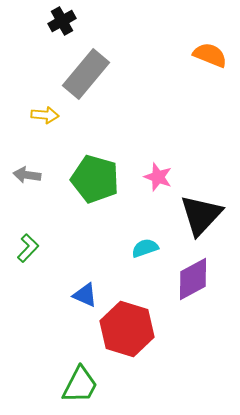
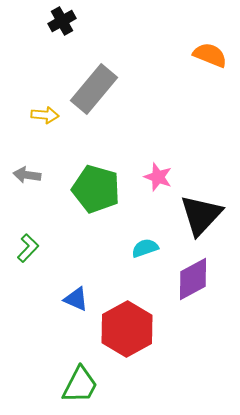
gray rectangle: moved 8 px right, 15 px down
green pentagon: moved 1 px right, 10 px down
blue triangle: moved 9 px left, 4 px down
red hexagon: rotated 14 degrees clockwise
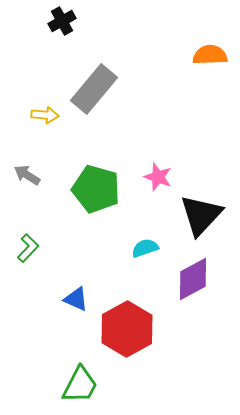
orange semicircle: rotated 24 degrees counterclockwise
gray arrow: rotated 24 degrees clockwise
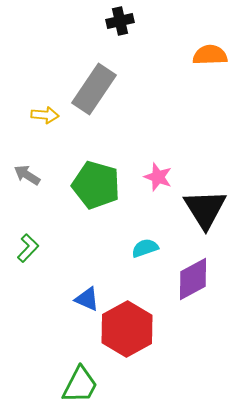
black cross: moved 58 px right; rotated 16 degrees clockwise
gray rectangle: rotated 6 degrees counterclockwise
green pentagon: moved 4 px up
black triangle: moved 4 px right, 6 px up; rotated 15 degrees counterclockwise
blue triangle: moved 11 px right
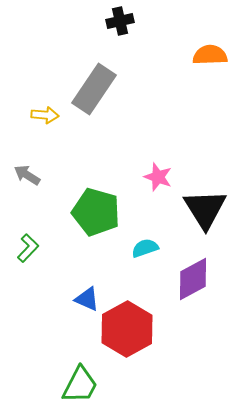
green pentagon: moved 27 px down
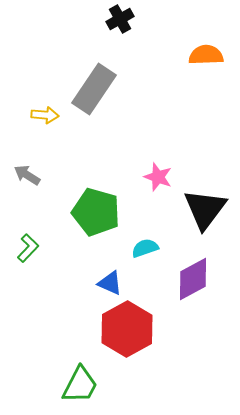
black cross: moved 2 px up; rotated 16 degrees counterclockwise
orange semicircle: moved 4 px left
black triangle: rotated 9 degrees clockwise
blue triangle: moved 23 px right, 16 px up
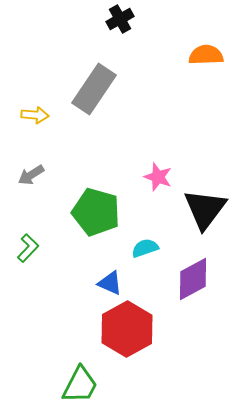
yellow arrow: moved 10 px left
gray arrow: moved 4 px right; rotated 64 degrees counterclockwise
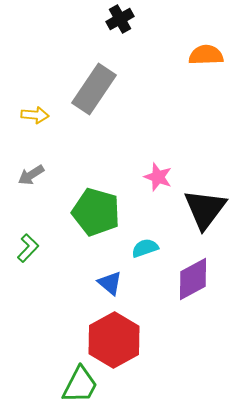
blue triangle: rotated 16 degrees clockwise
red hexagon: moved 13 px left, 11 px down
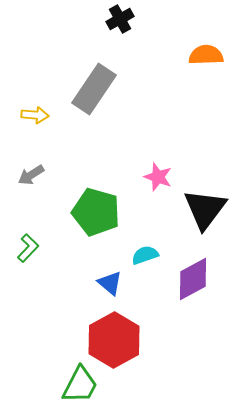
cyan semicircle: moved 7 px down
